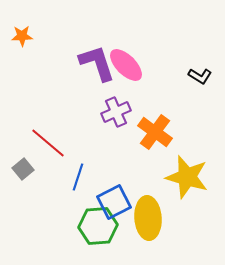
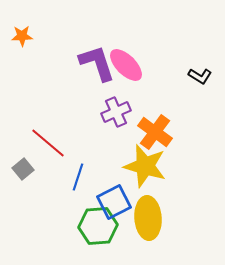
yellow star: moved 42 px left, 11 px up
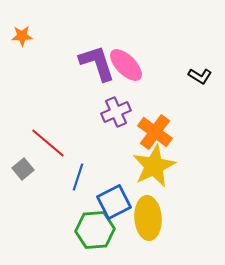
yellow star: moved 9 px right; rotated 30 degrees clockwise
green hexagon: moved 3 px left, 4 px down
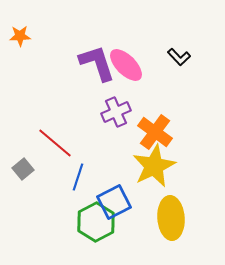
orange star: moved 2 px left
black L-shape: moved 21 px left, 19 px up; rotated 15 degrees clockwise
red line: moved 7 px right
yellow ellipse: moved 23 px right
green hexagon: moved 1 px right, 8 px up; rotated 24 degrees counterclockwise
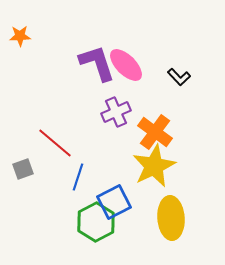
black L-shape: moved 20 px down
gray square: rotated 20 degrees clockwise
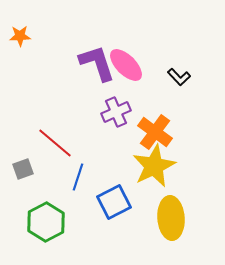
green hexagon: moved 50 px left
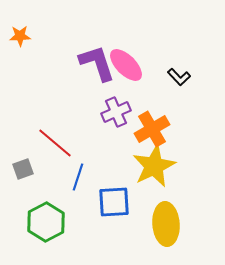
orange cross: moved 3 px left, 3 px up; rotated 24 degrees clockwise
blue square: rotated 24 degrees clockwise
yellow ellipse: moved 5 px left, 6 px down
